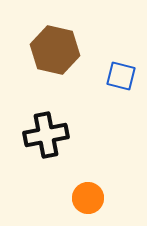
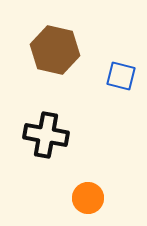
black cross: rotated 21 degrees clockwise
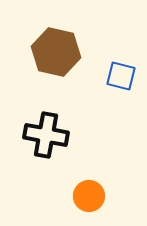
brown hexagon: moved 1 px right, 2 px down
orange circle: moved 1 px right, 2 px up
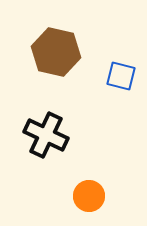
black cross: rotated 15 degrees clockwise
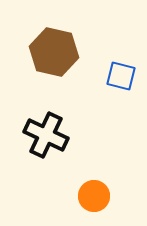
brown hexagon: moved 2 px left
orange circle: moved 5 px right
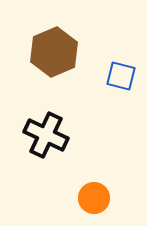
brown hexagon: rotated 24 degrees clockwise
orange circle: moved 2 px down
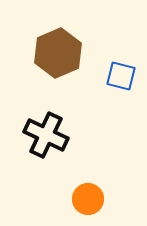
brown hexagon: moved 4 px right, 1 px down
orange circle: moved 6 px left, 1 px down
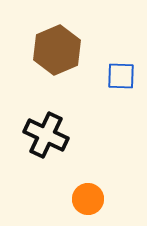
brown hexagon: moved 1 px left, 3 px up
blue square: rotated 12 degrees counterclockwise
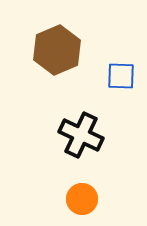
black cross: moved 35 px right
orange circle: moved 6 px left
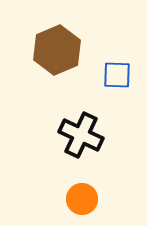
blue square: moved 4 px left, 1 px up
